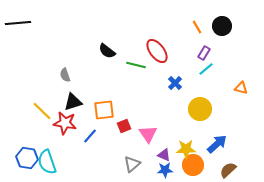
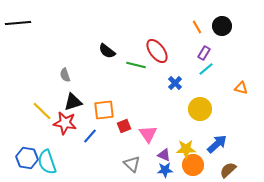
gray triangle: rotated 36 degrees counterclockwise
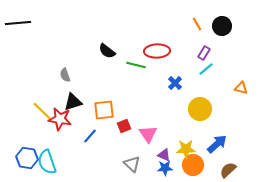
orange line: moved 3 px up
red ellipse: rotated 55 degrees counterclockwise
red star: moved 5 px left, 4 px up
blue star: moved 2 px up
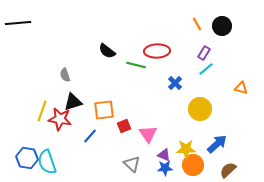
yellow line: rotated 65 degrees clockwise
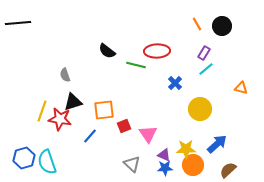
blue hexagon: moved 3 px left; rotated 25 degrees counterclockwise
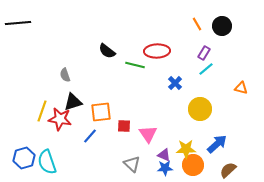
green line: moved 1 px left
orange square: moved 3 px left, 2 px down
red square: rotated 24 degrees clockwise
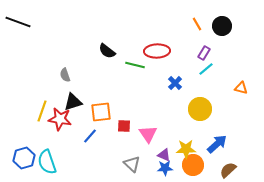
black line: moved 1 px up; rotated 25 degrees clockwise
